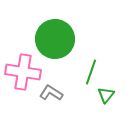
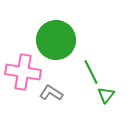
green circle: moved 1 px right, 1 px down
green line: rotated 45 degrees counterclockwise
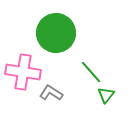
green circle: moved 7 px up
green line: rotated 15 degrees counterclockwise
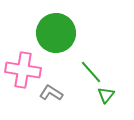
pink cross: moved 2 px up
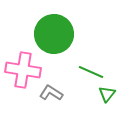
green circle: moved 2 px left, 1 px down
green line: rotated 25 degrees counterclockwise
green triangle: moved 1 px right, 1 px up
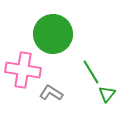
green circle: moved 1 px left
green line: rotated 35 degrees clockwise
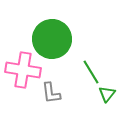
green circle: moved 1 px left, 5 px down
gray L-shape: rotated 130 degrees counterclockwise
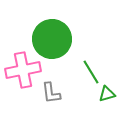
pink cross: rotated 20 degrees counterclockwise
green triangle: rotated 36 degrees clockwise
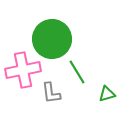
green line: moved 14 px left
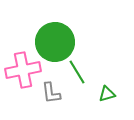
green circle: moved 3 px right, 3 px down
